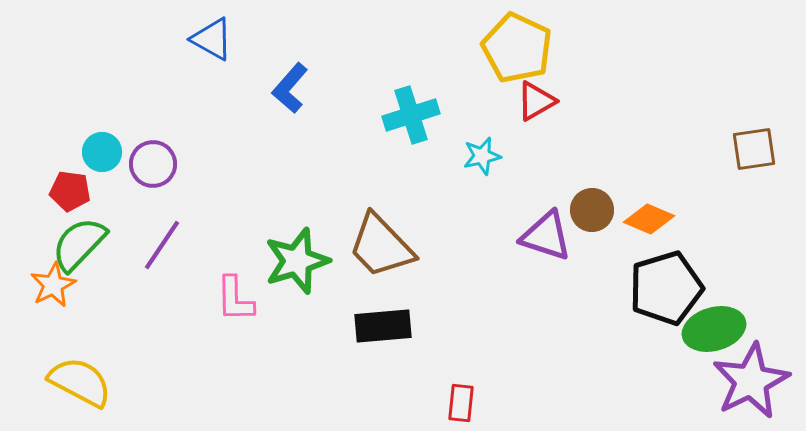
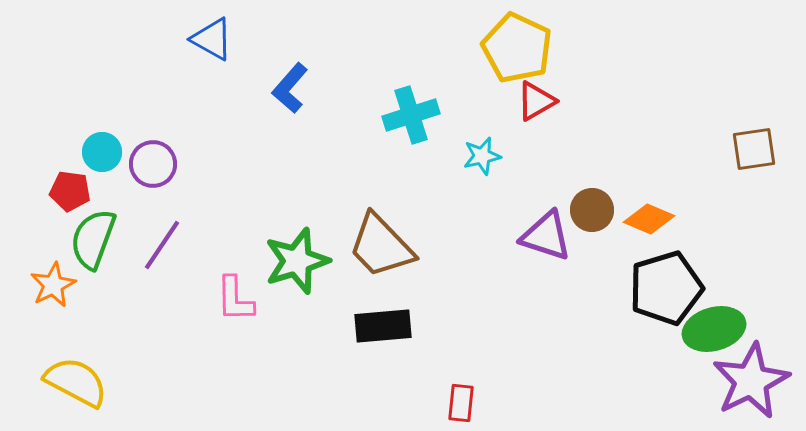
green semicircle: moved 14 px right, 5 px up; rotated 24 degrees counterclockwise
yellow semicircle: moved 4 px left
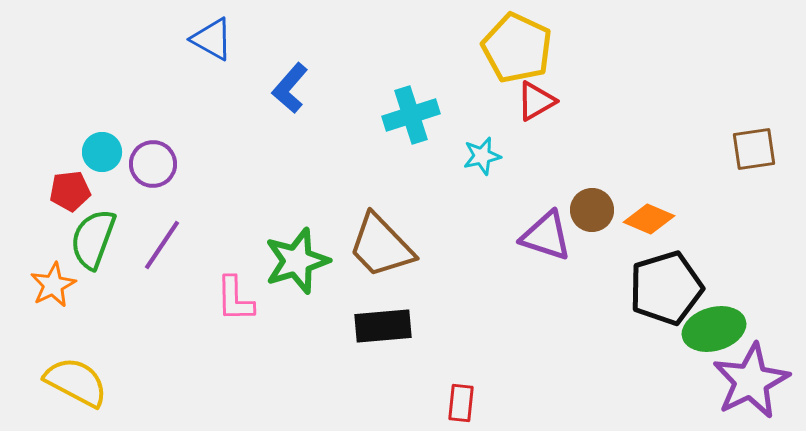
red pentagon: rotated 15 degrees counterclockwise
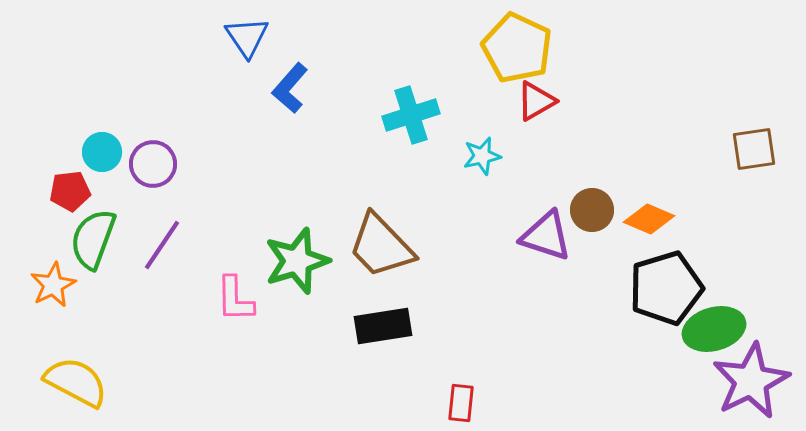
blue triangle: moved 35 px right, 2 px up; rotated 27 degrees clockwise
black rectangle: rotated 4 degrees counterclockwise
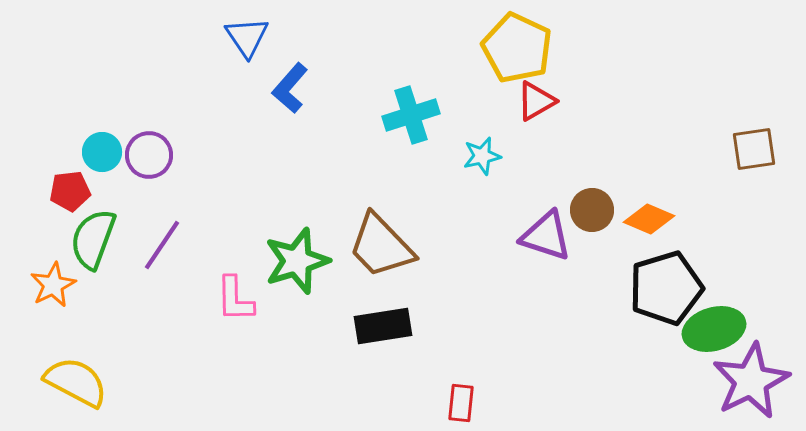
purple circle: moved 4 px left, 9 px up
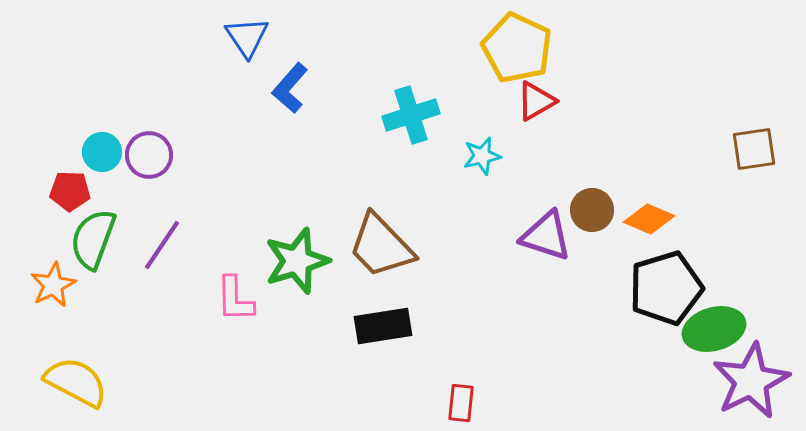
red pentagon: rotated 9 degrees clockwise
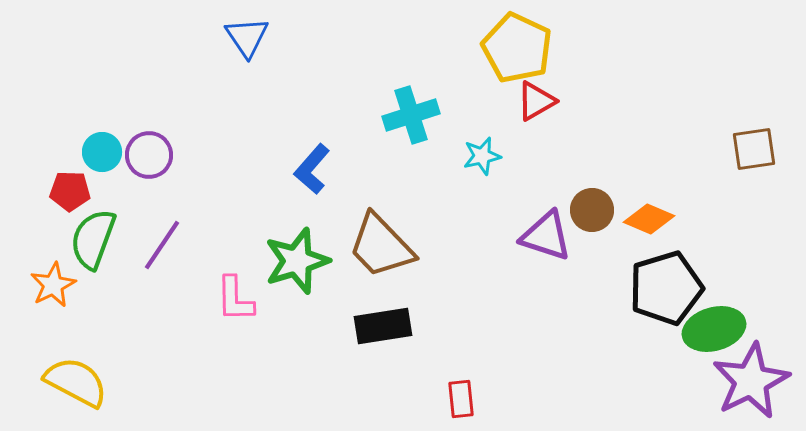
blue L-shape: moved 22 px right, 81 px down
red rectangle: moved 4 px up; rotated 12 degrees counterclockwise
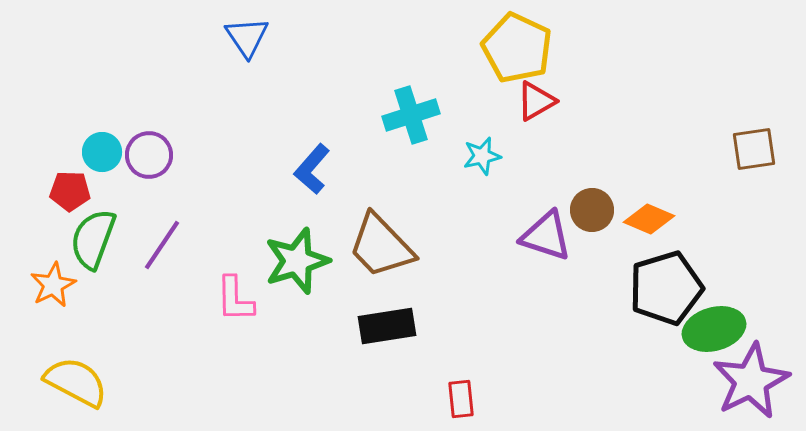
black rectangle: moved 4 px right
